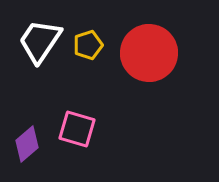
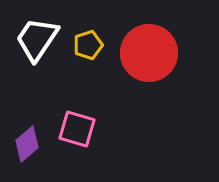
white trapezoid: moved 3 px left, 2 px up
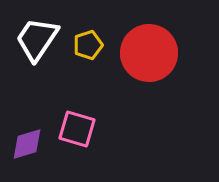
purple diamond: rotated 24 degrees clockwise
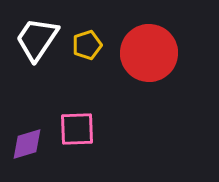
yellow pentagon: moved 1 px left
pink square: rotated 18 degrees counterclockwise
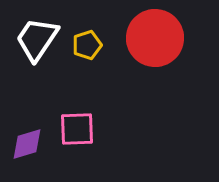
red circle: moved 6 px right, 15 px up
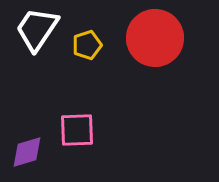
white trapezoid: moved 10 px up
pink square: moved 1 px down
purple diamond: moved 8 px down
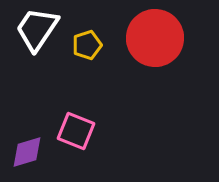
pink square: moved 1 px left, 1 px down; rotated 24 degrees clockwise
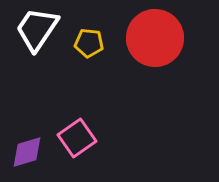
yellow pentagon: moved 2 px right, 2 px up; rotated 24 degrees clockwise
pink square: moved 1 px right, 7 px down; rotated 33 degrees clockwise
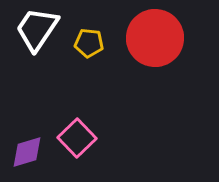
pink square: rotated 9 degrees counterclockwise
